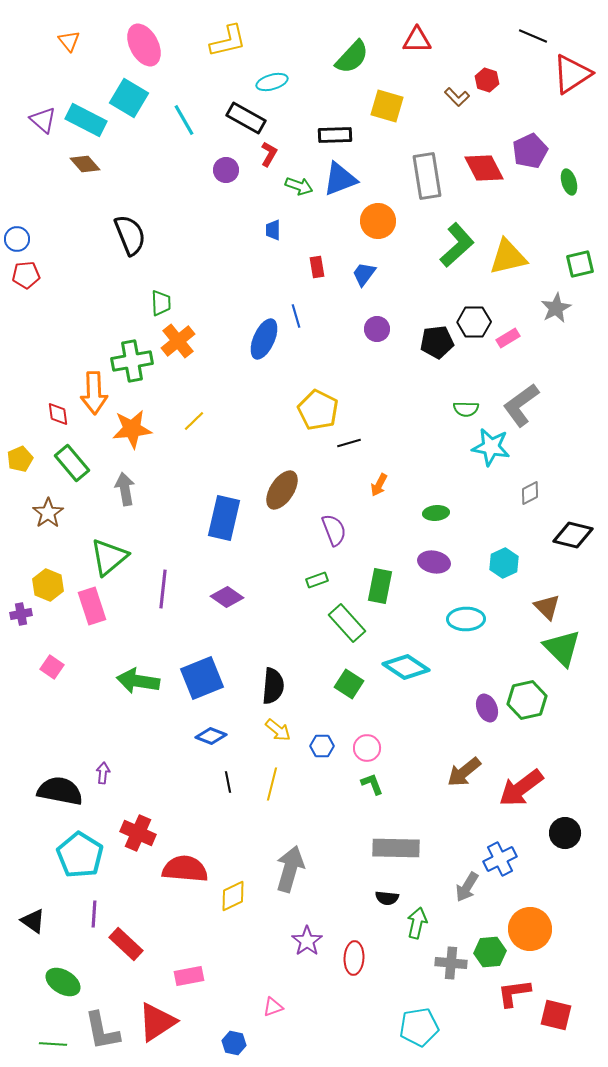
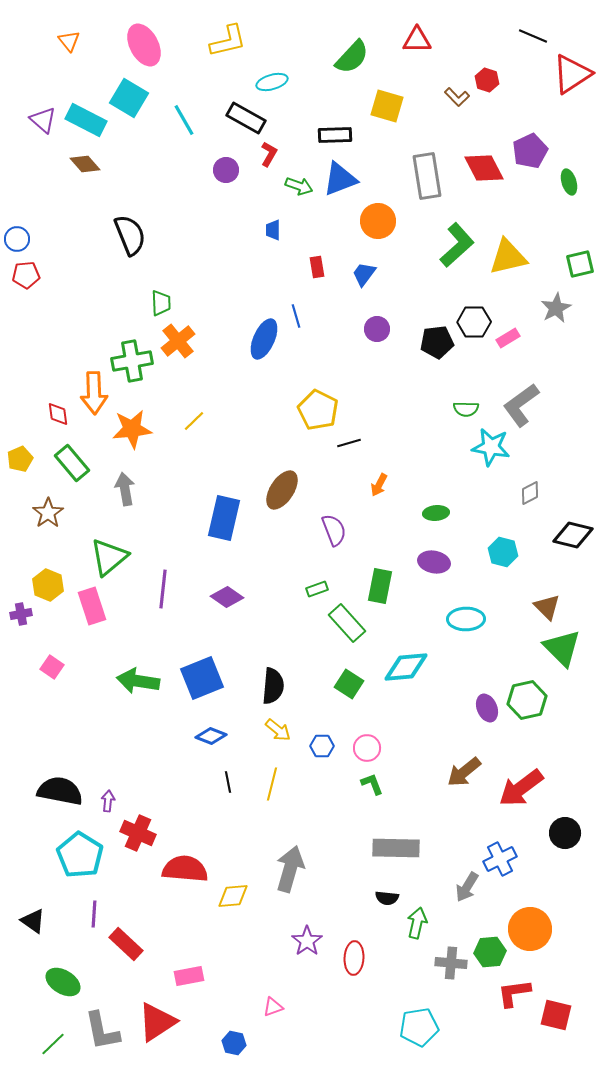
cyan hexagon at (504, 563): moved 1 px left, 11 px up; rotated 20 degrees counterclockwise
green rectangle at (317, 580): moved 9 px down
cyan diamond at (406, 667): rotated 39 degrees counterclockwise
purple arrow at (103, 773): moved 5 px right, 28 px down
yellow diamond at (233, 896): rotated 20 degrees clockwise
green line at (53, 1044): rotated 48 degrees counterclockwise
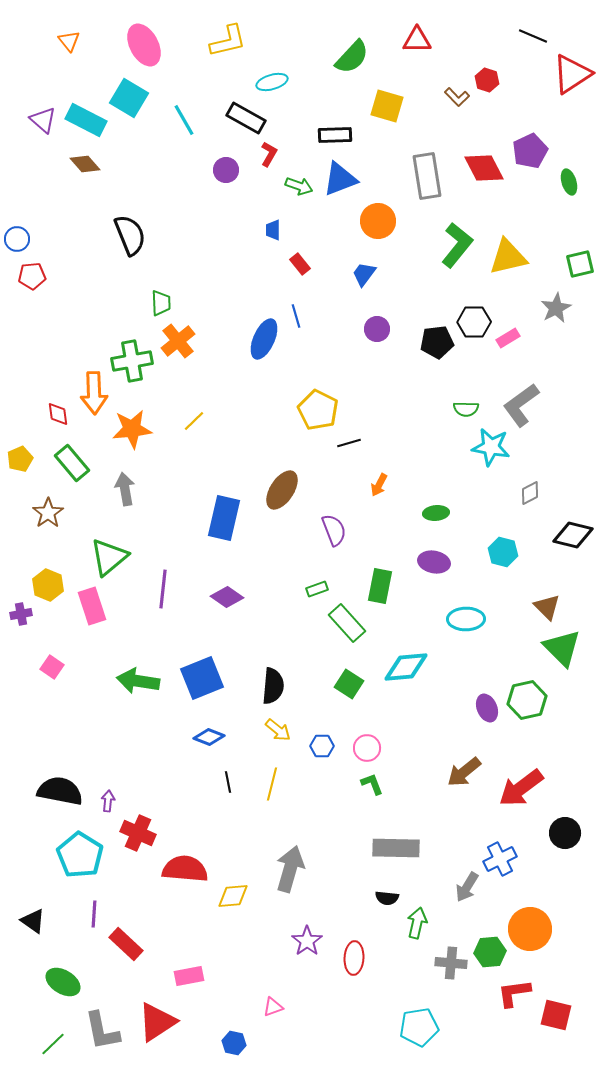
green L-shape at (457, 245): rotated 9 degrees counterclockwise
red rectangle at (317, 267): moved 17 px left, 3 px up; rotated 30 degrees counterclockwise
red pentagon at (26, 275): moved 6 px right, 1 px down
blue diamond at (211, 736): moved 2 px left, 1 px down
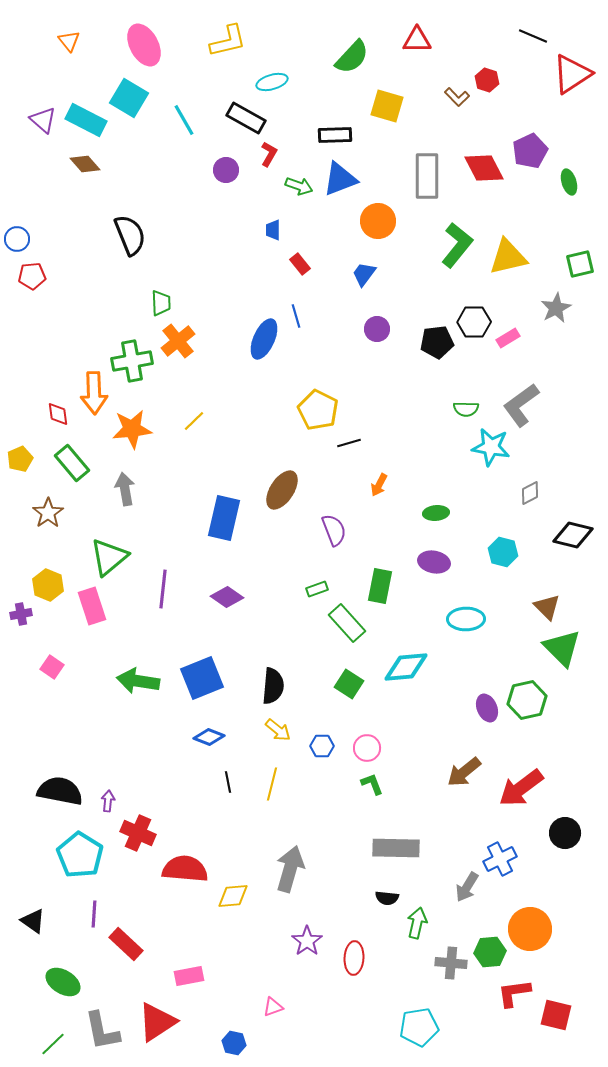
gray rectangle at (427, 176): rotated 9 degrees clockwise
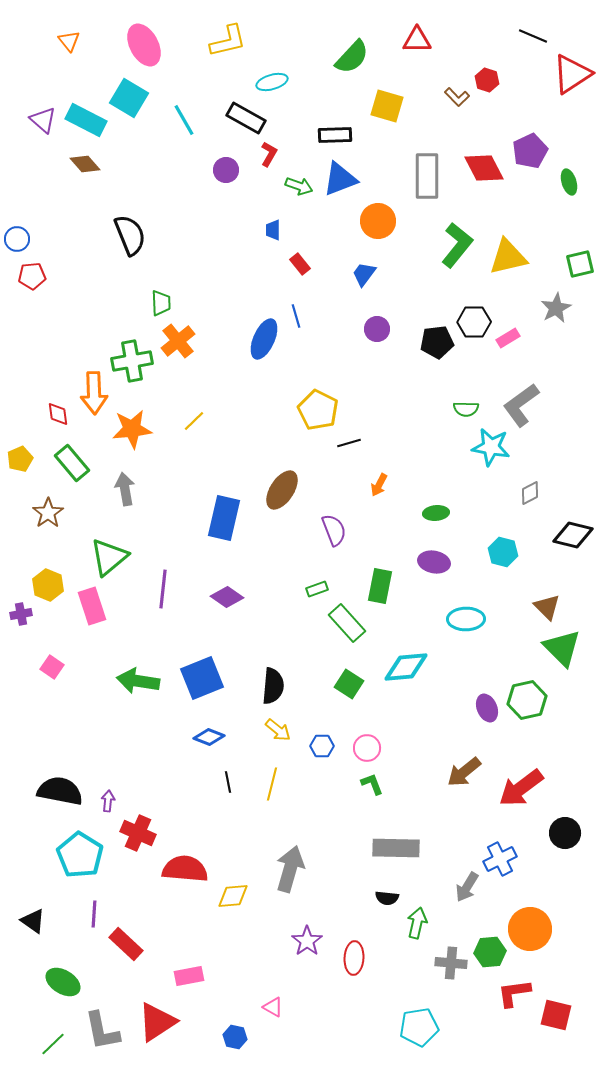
pink triangle at (273, 1007): rotated 50 degrees clockwise
blue hexagon at (234, 1043): moved 1 px right, 6 px up
